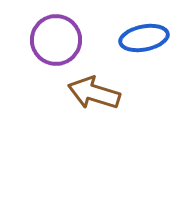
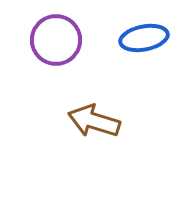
brown arrow: moved 28 px down
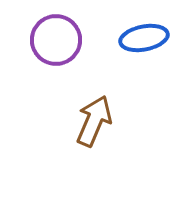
brown arrow: rotated 96 degrees clockwise
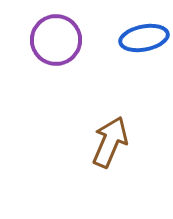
brown arrow: moved 16 px right, 21 px down
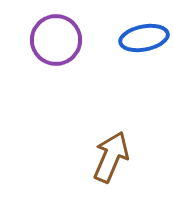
brown arrow: moved 1 px right, 15 px down
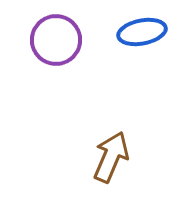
blue ellipse: moved 2 px left, 6 px up
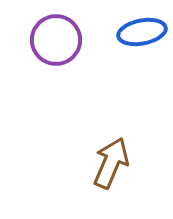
brown arrow: moved 6 px down
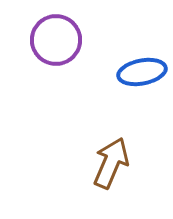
blue ellipse: moved 40 px down
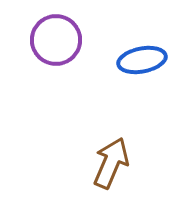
blue ellipse: moved 12 px up
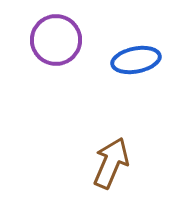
blue ellipse: moved 6 px left
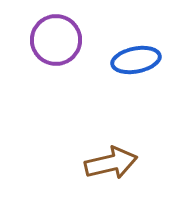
brown arrow: rotated 54 degrees clockwise
